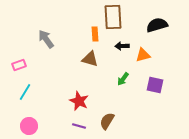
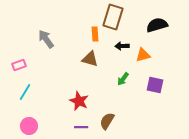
brown rectangle: rotated 20 degrees clockwise
purple line: moved 2 px right, 1 px down; rotated 16 degrees counterclockwise
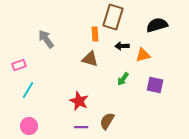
cyan line: moved 3 px right, 2 px up
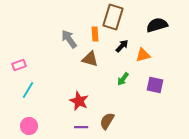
gray arrow: moved 23 px right
black arrow: rotated 136 degrees clockwise
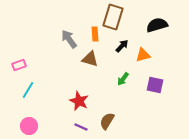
purple line: rotated 24 degrees clockwise
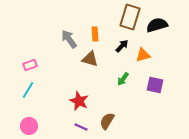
brown rectangle: moved 17 px right
pink rectangle: moved 11 px right
